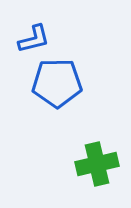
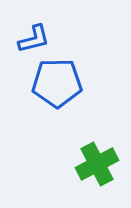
green cross: rotated 15 degrees counterclockwise
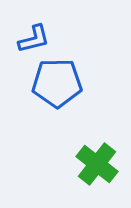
green cross: rotated 24 degrees counterclockwise
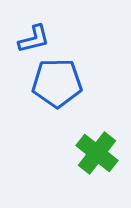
green cross: moved 11 px up
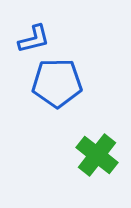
green cross: moved 2 px down
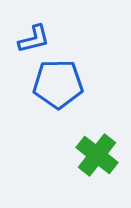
blue pentagon: moved 1 px right, 1 px down
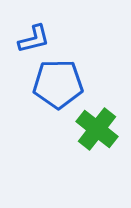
green cross: moved 26 px up
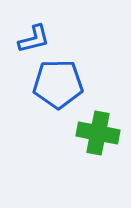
green cross: moved 1 px right, 4 px down; rotated 27 degrees counterclockwise
